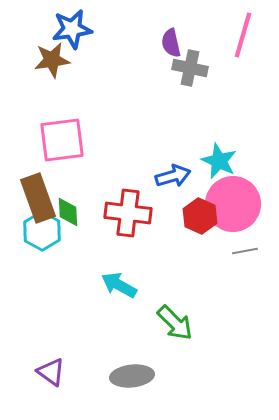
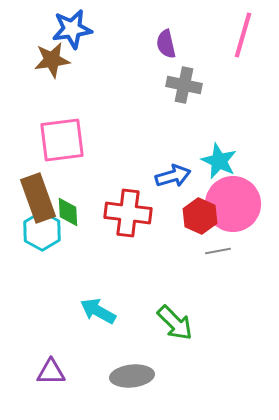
purple semicircle: moved 5 px left, 1 px down
gray cross: moved 6 px left, 17 px down
gray line: moved 27 px left
cyan arrow: moved 21 px left, 26 px down
purple triangle: rotated 36 degrees counterclockwise
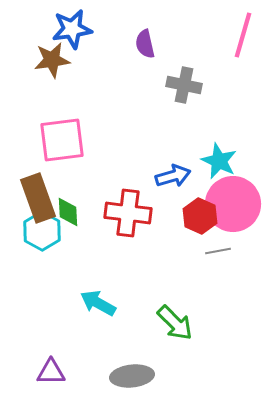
purple semicircle: moved 21 px left
cyan arrow: moved 8 px up
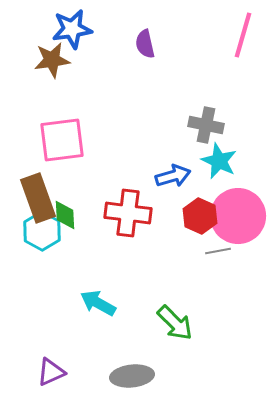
gray cross: moved 22 px right, 40 px down
pink circle: moved 5 px right, 12 px down
green diamond: moved 3 px left, 3 px down
purple triangle: rotated 24 degrees counterclockwise
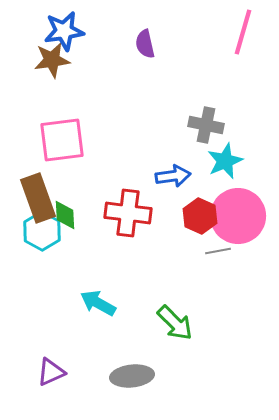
blue star: moved 8 px left, 2 px down
pink line: moved 3 px up
cyan star: moved 6 px right; rotated 24 degrees clockwise
blue arrow: rotated 8 degrees clockwise
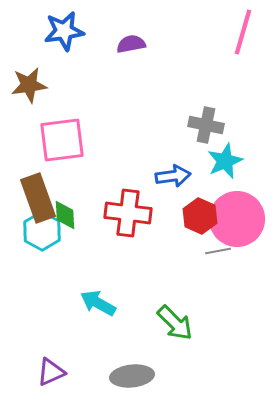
purple semicircle: moved 14 px left; rotated 92 degrees clockwise
brown star: moved 23 px left, 25 px down
pink circle: moved 1 px left, 3 px down
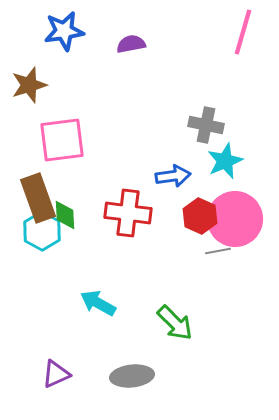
brown star: rotated 9 degrees counterclockwise
pink circle: moved 2 px left
purple triangle: moved 5 px right, 2 px down
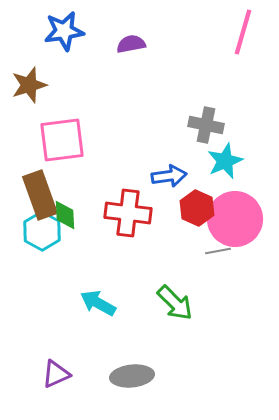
blue arrow: moved 4 px left
brown rectangle: moved 2 px right, 3 px up
red hexagon: moved 3 px left, 8 px up
green arrow: moved 20 px up
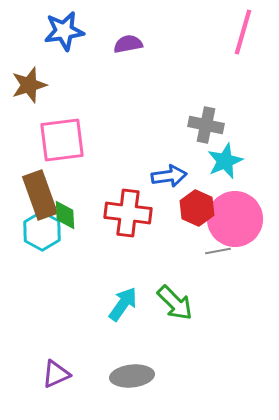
purple semicircle: moved 3 px left
cyan arrow: moved 25 px right, 1 px down; rotated 96 degrees clockwise
